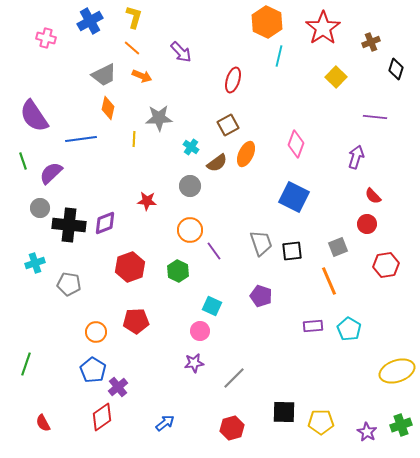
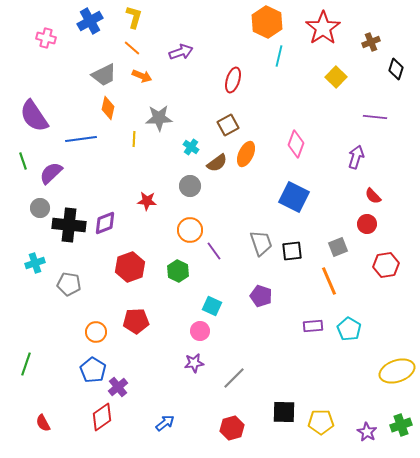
purple arrow at (181, 52): rotated 65 degrees counterclockwise
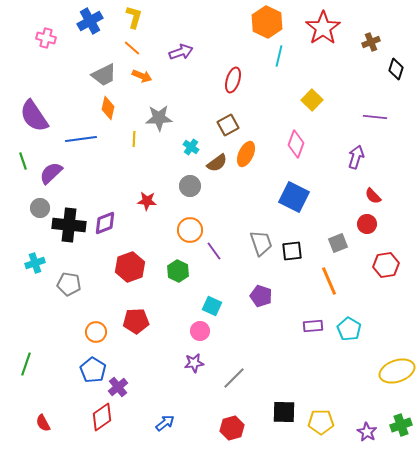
yellow square at (336, 77): moved 24 px left, 23 px down
gray square at (338, 247): moved 4 px up
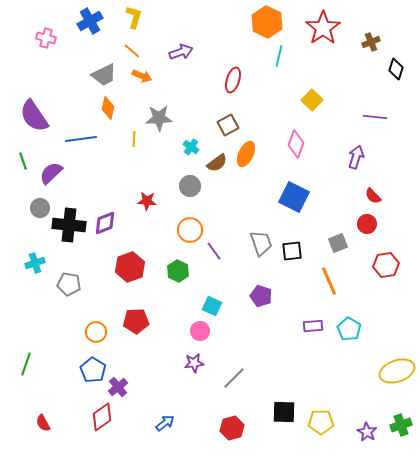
orange line at (132, 48): moved 3 px down
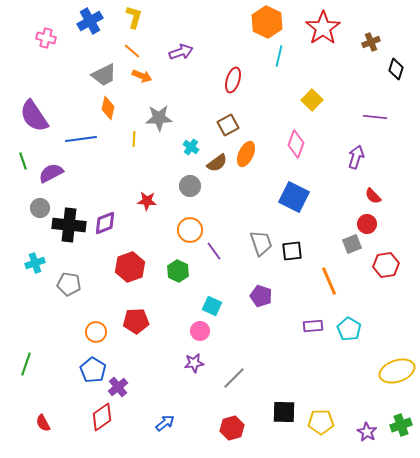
purple semicircle at (51, 173): rotated 15 degrees clockwise
gray square at (338, 243): moved 14 px right, 1 px down
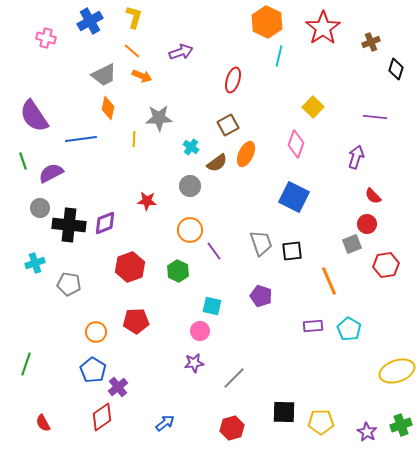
yellow square at (312, 100): moved 1 px right, 7 px down
cyan square at (212, 306): rotated 12 degrees counterclockwise
